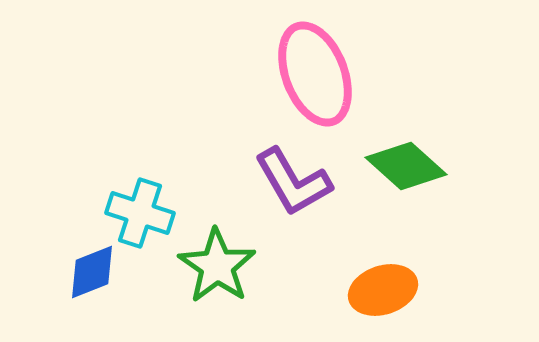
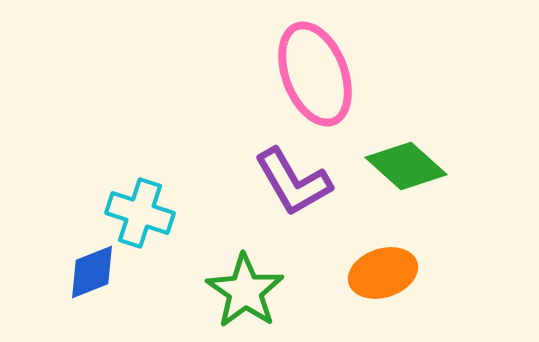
green star: moved 28 px right, 25 px down
orange ellipse: moved 17 px up
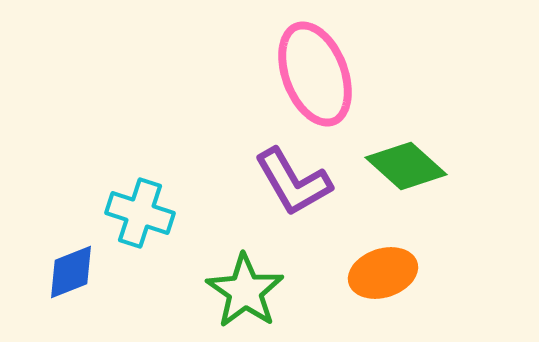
blue diamond: moved 21 px left
